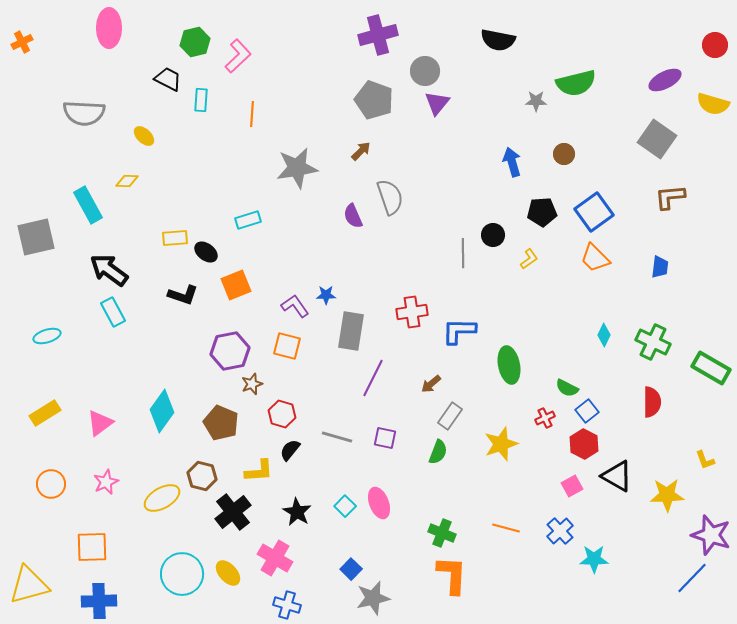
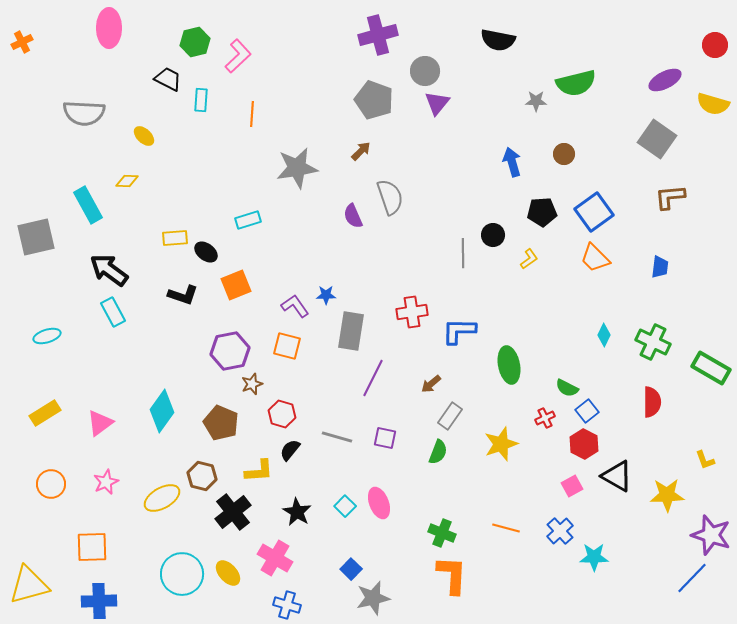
cyan star at (594, 559): moved 2 px up
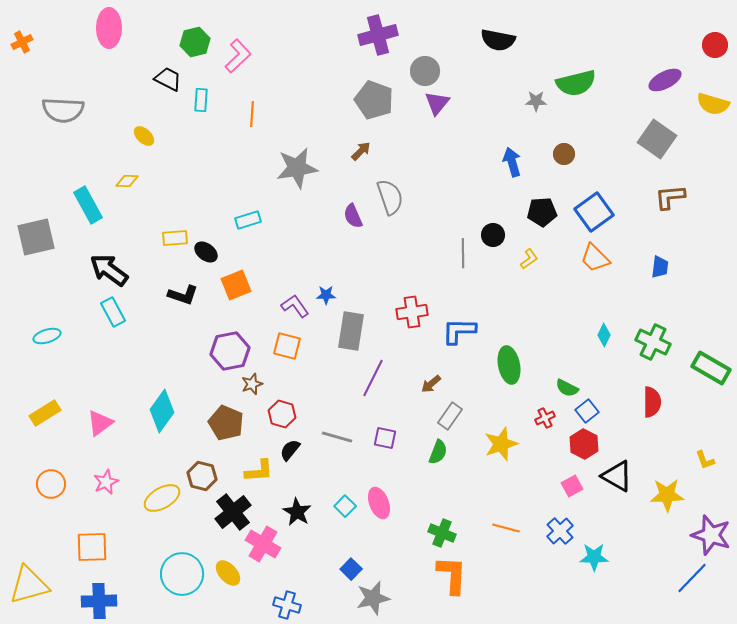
gray semicircle at (84, 113): moved 21 px left, 3 px up
brown pentagon at (221, 423): moved 5 px right
pink cross at (275, 558): moved 12 px left, 14 px up
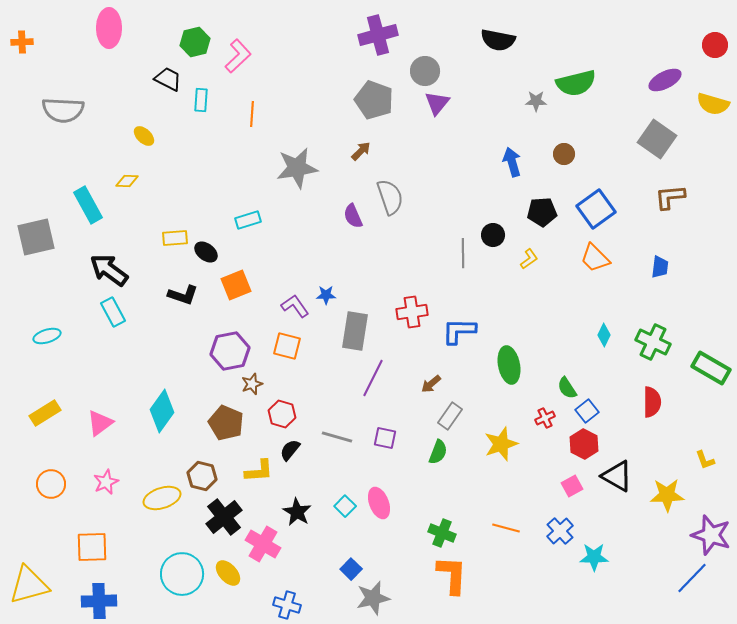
orange cross at (22, 42): rotated 25 degrees clockwise
blue square at (594, 212): moved 2 px right, 3 px up
gray rectangle at (351, 331): moved 4 px right
green semicircle at (567, 388): rotated 30 degrees clockwise
yellow ellipse at (162, 498): rotated 12 degrees clockwise
black cross at (233, 512): moved 9 px left, 5 px down
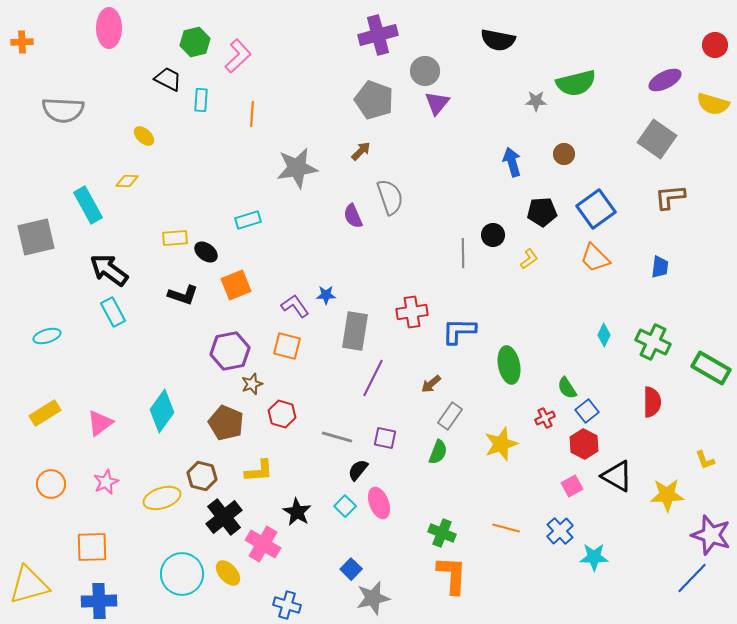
black semicircle at (290, 450): moved 68 px right, 20 px down
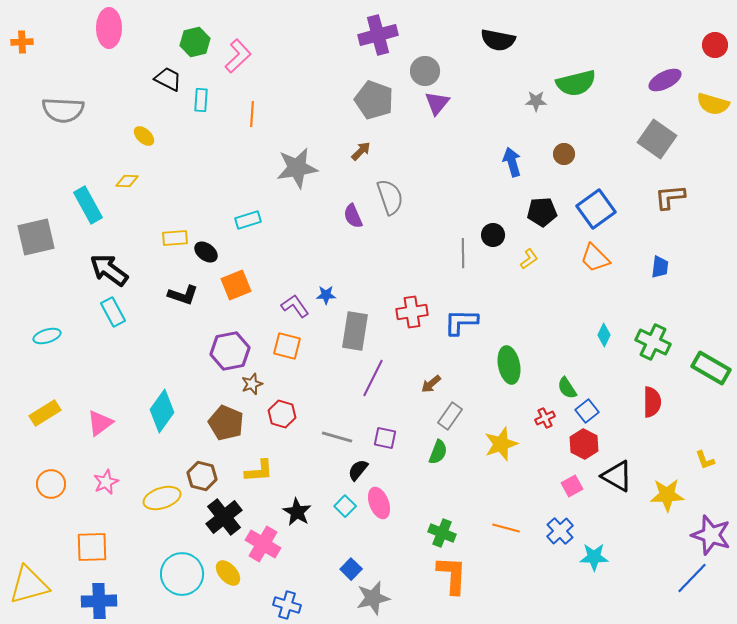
blue L-shape at (459, 331): moved 2 px right, 9 px up
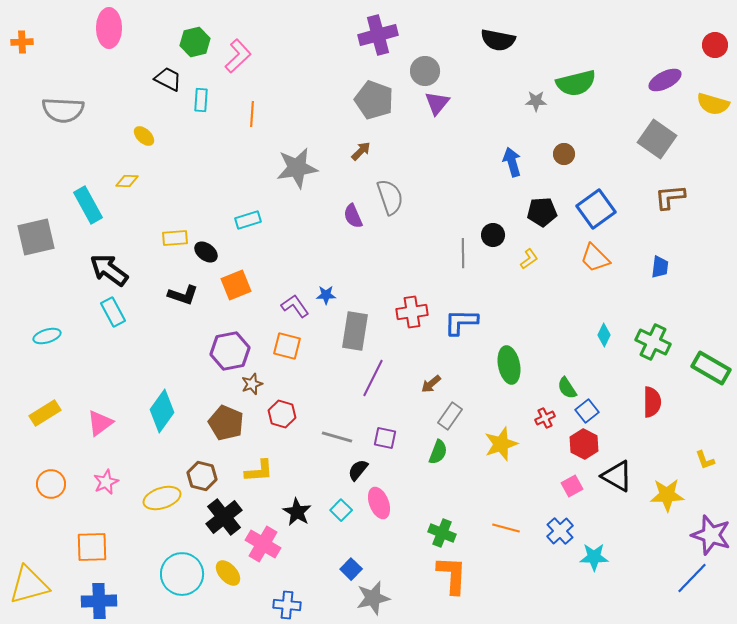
cyan square at (345, 506): moved 4 px left, 4 px down
blue cross at (287, 605): rotated 12 degrees counterclockwise
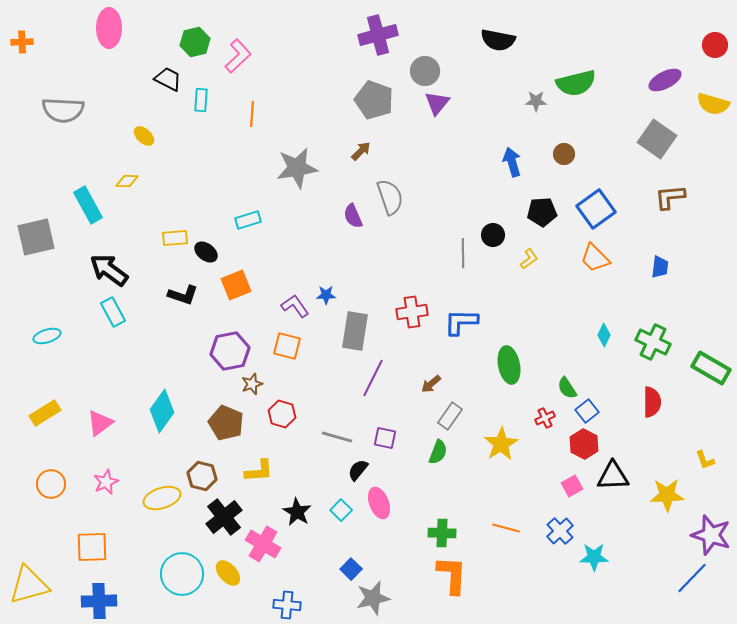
yellow star at (501, 444): rotated 12 degrees counterclockwise
black triangle at (617, 476): moved 4 px left; rotated 32 degrees counterclockwise
green cross at (442, 533): rotated 20 degrees counterclockwise
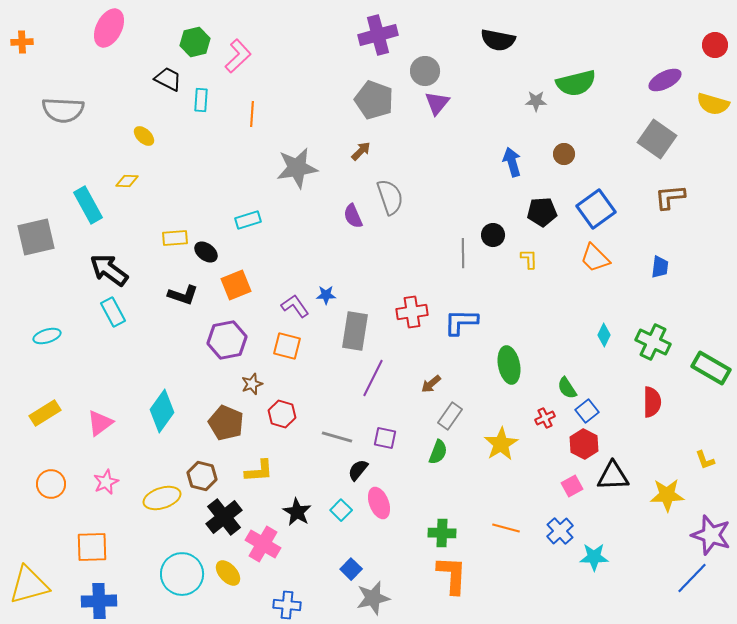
pink ellipse at (109, 28): rotated 27 degrees clockwise
yellow L-shape at (529, 259): rotated 55 degrees counterclockwise
purple hexagon at (230, 351): moved 3 px left, 11 px up
